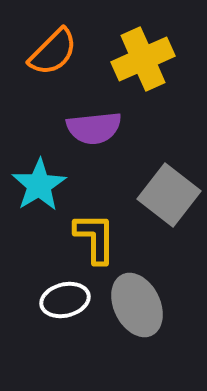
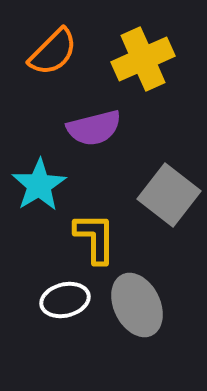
purple semicircle: rotated 8 degrees counterclockwise
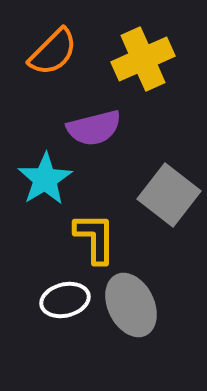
cyan star: moved 6 px right, 6 px up
gray ellipse: moved 6 px left
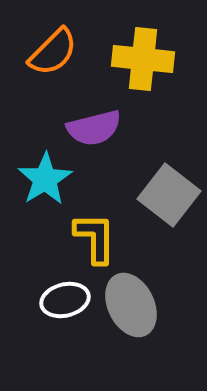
yellow cross: rotated 30 degrees clockwise
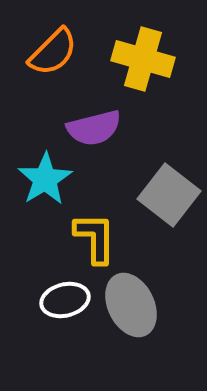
yellow cross: rotated 10 degrees clockwise
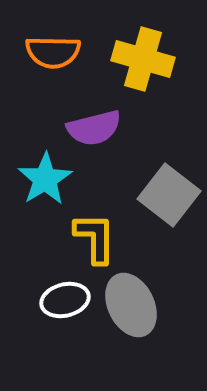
orange semicircle: rotated 46 degrees clockwise
